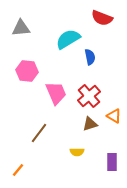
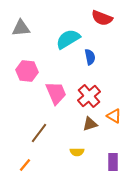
purple rectangle: moved 1 px right
orange line: moved 7 px right, 5 px up
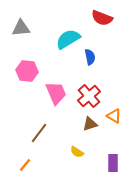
yellow semicircle: rotated 32 degrees clockwise
purple rectangle: moved 1 px down
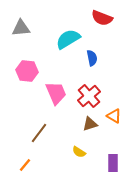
blue semicircle: moved 2 px right, 1 px down
yellow semicircle: moved 2 px right
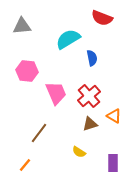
gray triangle: moved 1 px right, 2 px up
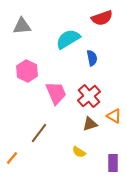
red semicircle: rotated 40 degrees counterclockwise
pink hexagon: rotated 20 degrees clockwise
orange line: moved 13 px left, 7 px up
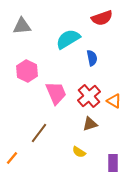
orange triangle: moved 15 px up
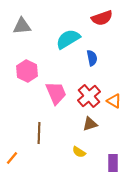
brown line: rotated 35 degrees counterclockwise
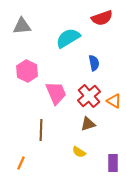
cyan semicircle: moved 1 px up
blue semicircle: moved 2 px right, 5 px down
brown triangle: moved 2 px left
brown line: moved 2 px right, 3 px up
orange line: moved 9 px right, 5 px down; rotated 16 degrees counterclockwise
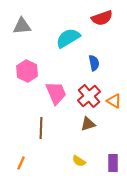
brown line: moved 2 px up
yellow semicircle: moved 9 px down
